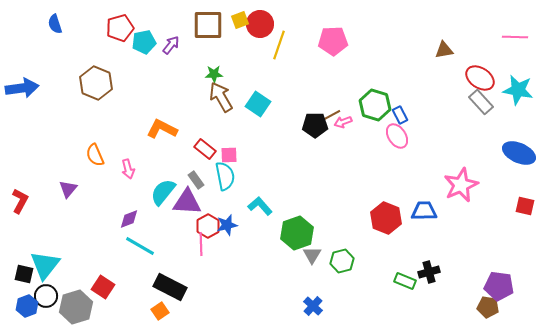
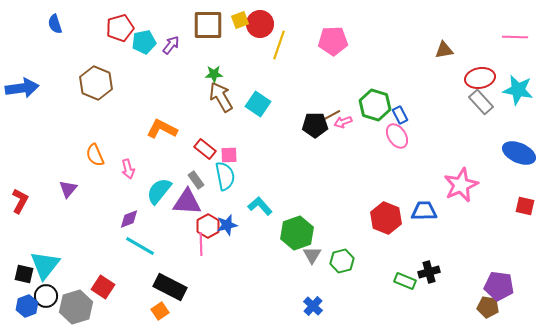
red ellipse at (480, 78): rotated 44 degrees counterclockwise
cyan semicircle at (163, 192): moved 4 px left, 1 px up
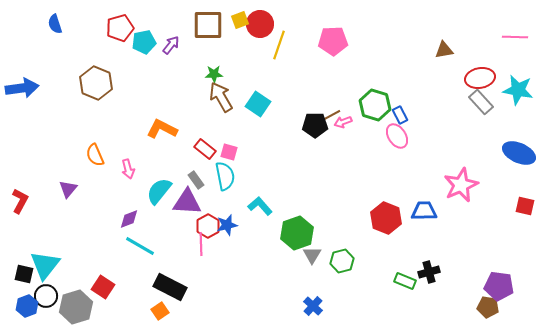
pink square at (229, 155): moved 3 px up; rotated 18 degrees clockwise
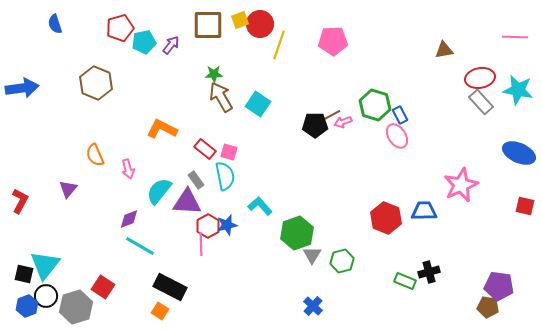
orange square at (160, 311): rotated 24 degrees counterclockwise
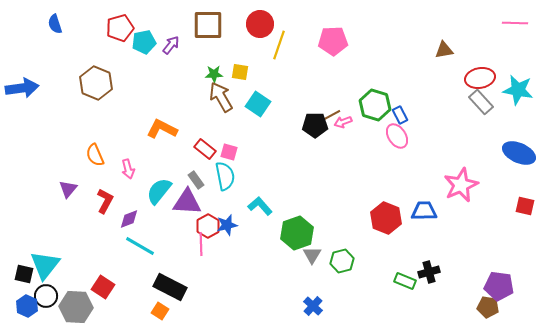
yellow square at (240, 20): moved 52 px down; rotated 30 degrees clockwise
pink line at (515, 37): moved 14 px up
red L-shape at (20, 201): moved 85 px right
blue hexagon at (27, 306): rotated 15 degrees counterclockwise
gray hexagon at (76, 307): rotated 20 degrees clockwise
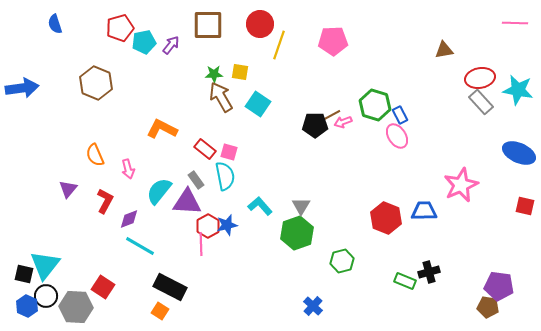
gray triangle at (312, 255): moved 11 px left, 49 px up
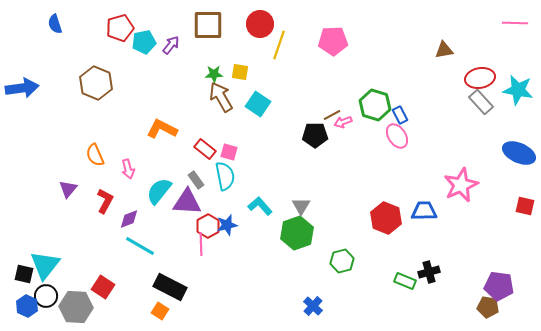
black pentagon at (315, 125): moved 10 px down
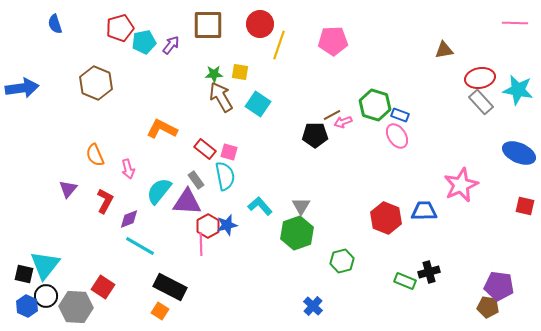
blue rectangle at (400, 115): rotated 42 degrees counterclockwise
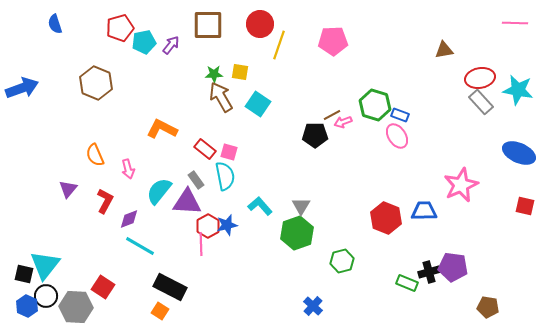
blue arrow at (22, 88): rotated 12 degrees counterclockwise
green rectangle at (405, 281): moved 2 px right, 2 px down
purple pentagon at (499, 286): moved 46 px left, 19 px up
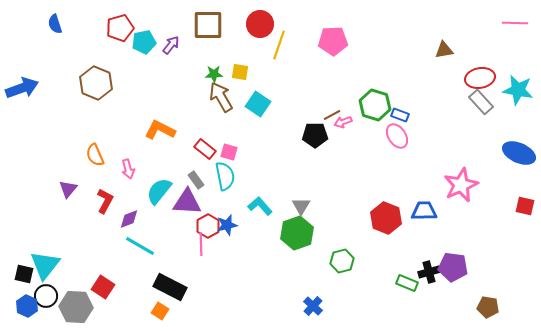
orange L-shape at (162, 129): moved 2 px left, 1 px down
